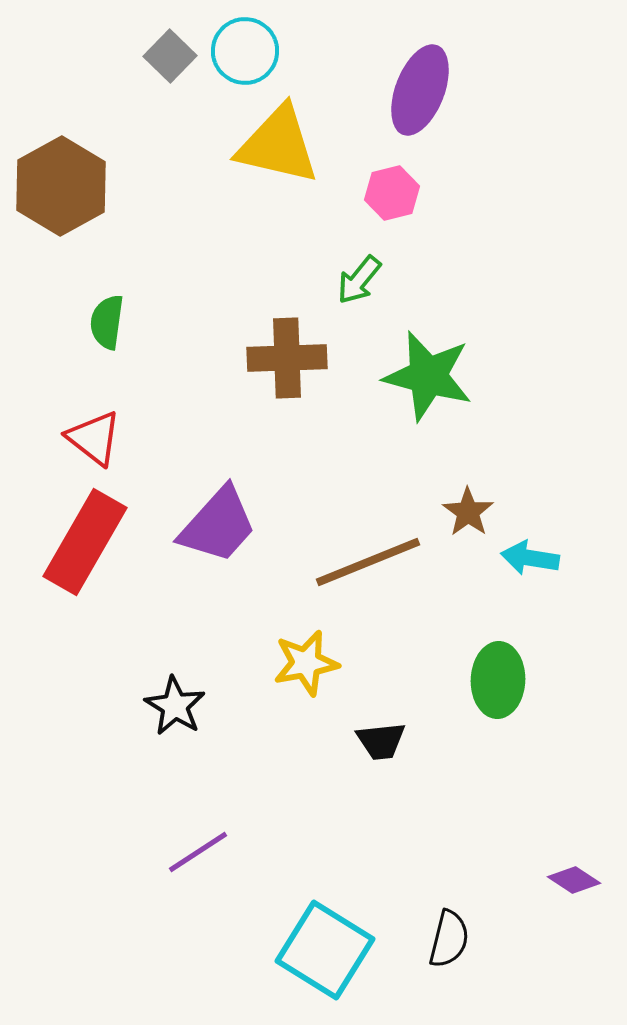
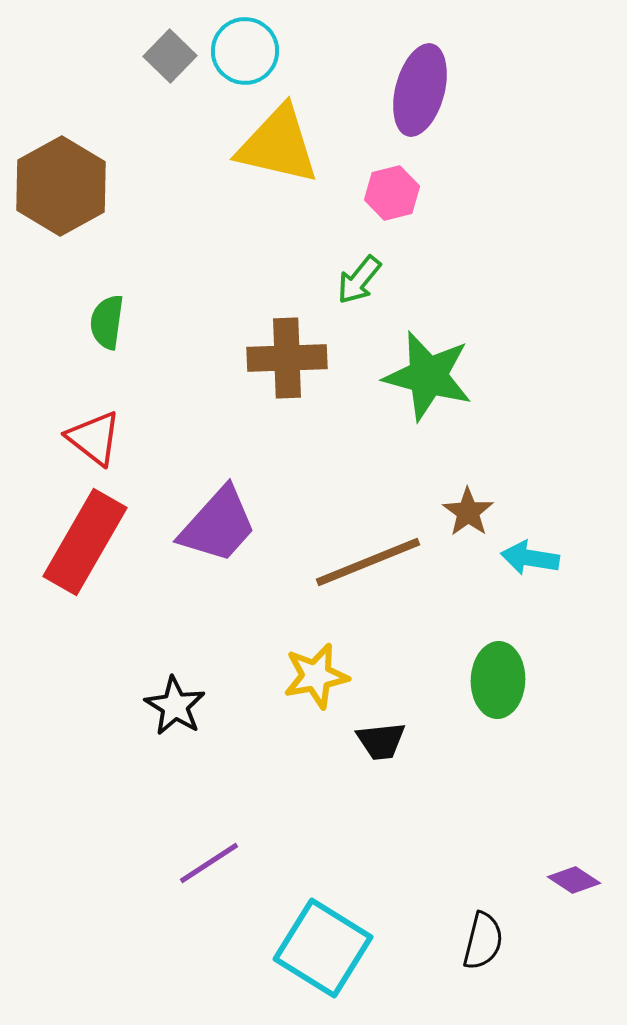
purple ellipse: rotated 6 degrees counterclockwise
yellow star: moved 10 px right, 13 px down
purple line: moved 11 px right, 11 px down
black semicircle: moved 34 px right, 2 px down
cyan square: moved 2 px left, 2 px up
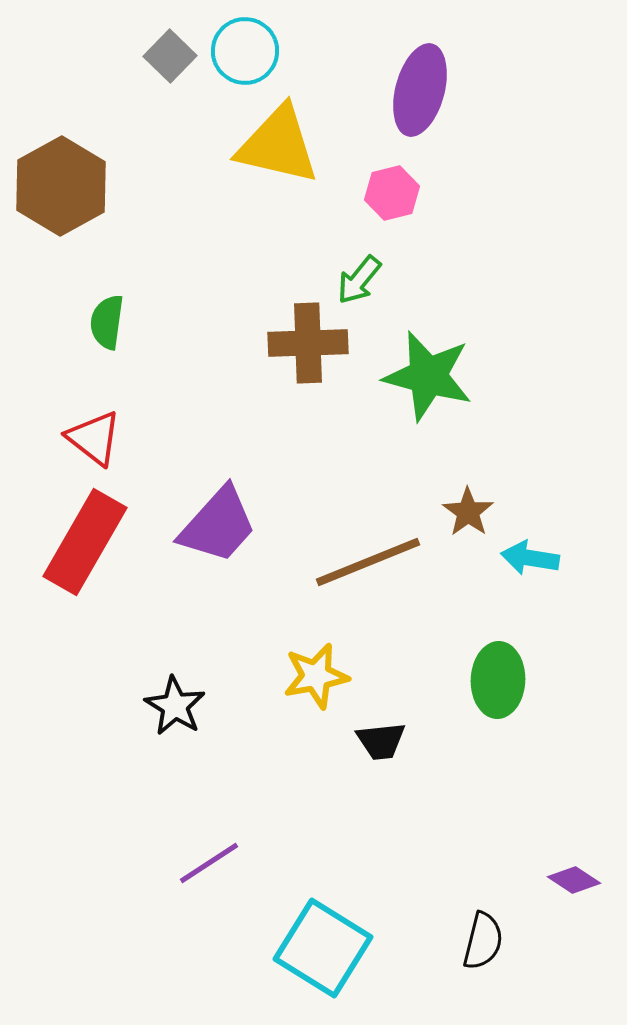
brown cross: moved 21 px right, 15 px up
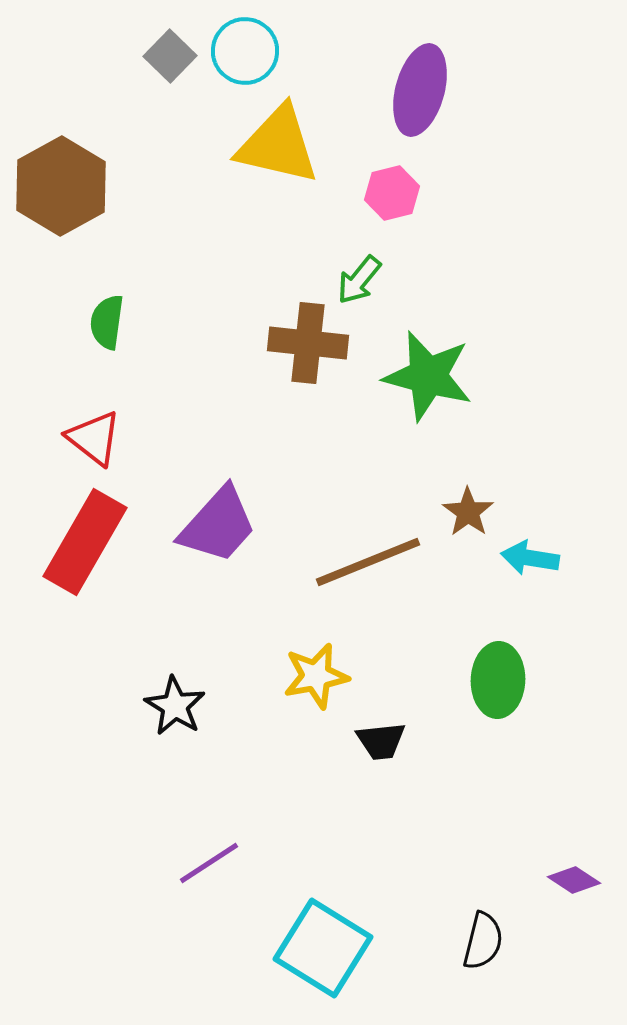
brown cross: rotated 8 degrees clockwise
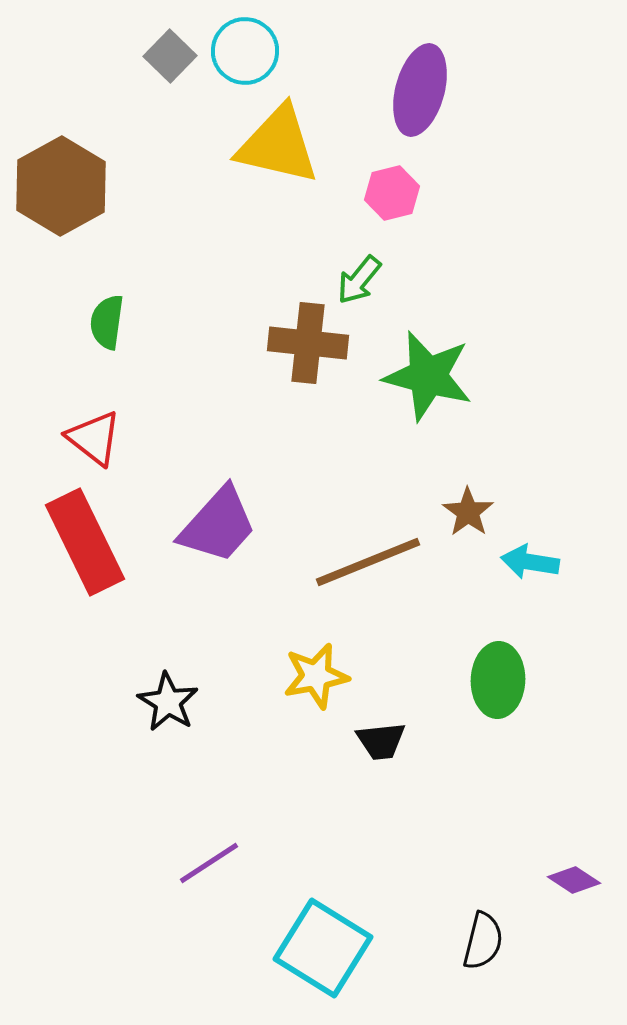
red rectangle: rotated 56 degrees counterclockwise
cyan arrow: moved 4 px down
black star: moved 7 px left, 4 px up
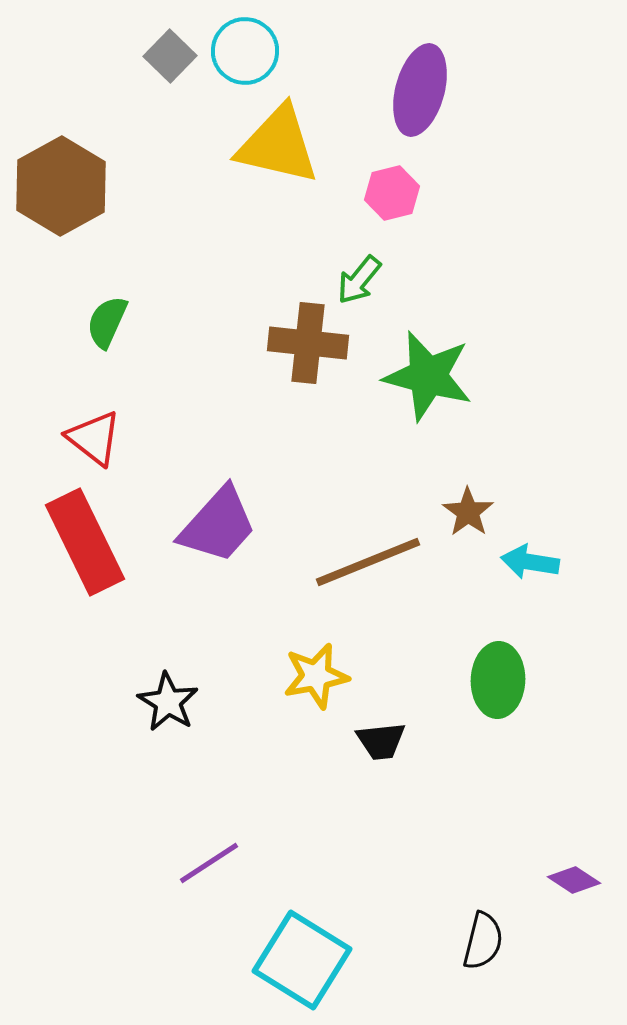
green semicircle: rotated 16 degrees clockwise
cyan square: moved 21 px left, 12 px down
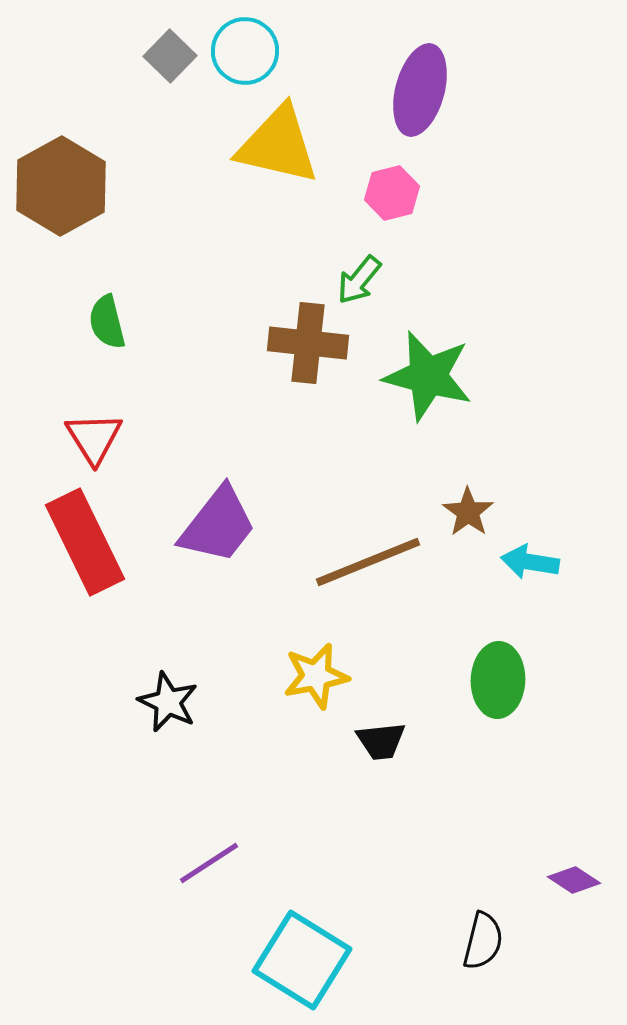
green semicircle: rotated 38 degrees counterclockwise
red triangle: rotated 20 degrees clockwise
purple trapezoid: rotated 4 degrees counterclockwise
black star: rotated 6 degrees counterclockwise
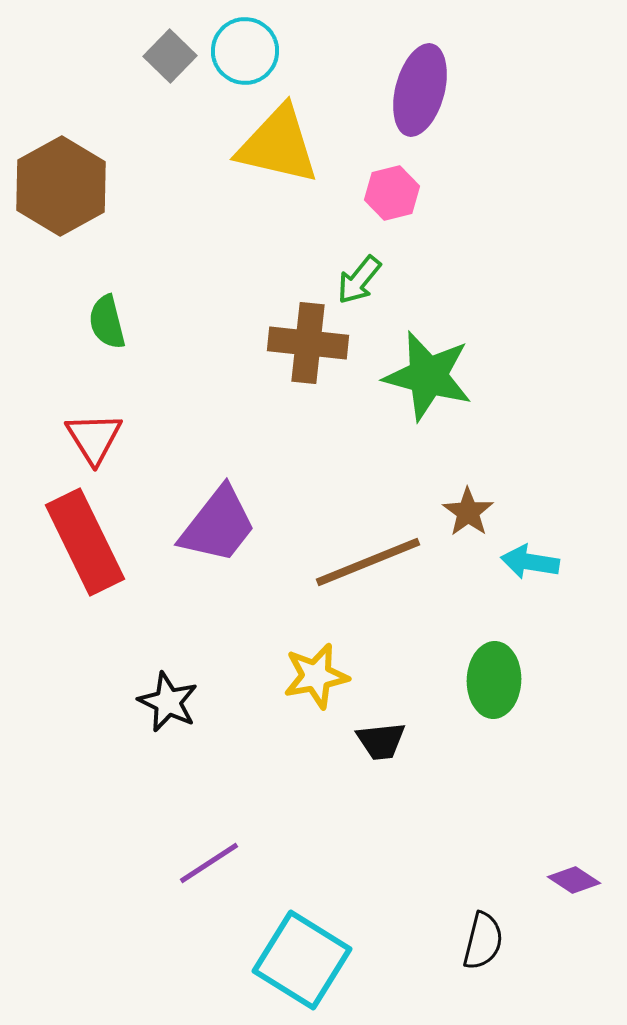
green ellipse: moved 4 px left
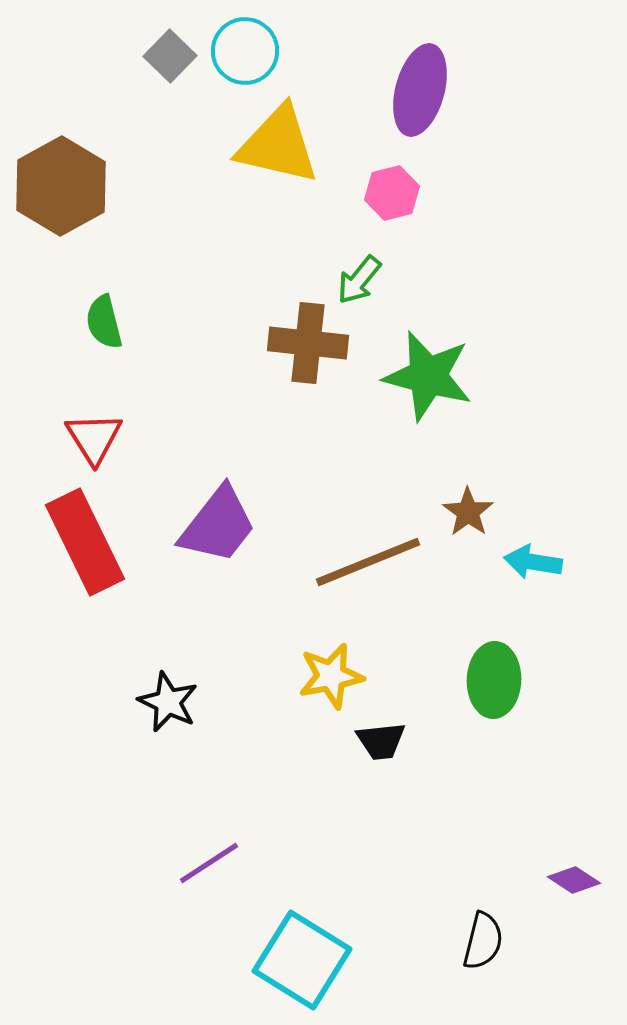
green semicircle: moved 3 px left
cyan arrow: moved 3 px right
yellow star: moved 15 px right
